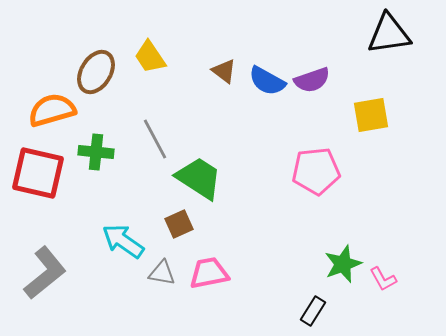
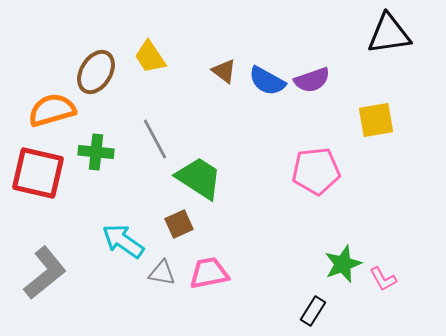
yellow square: moved 5 px right, 5 px down
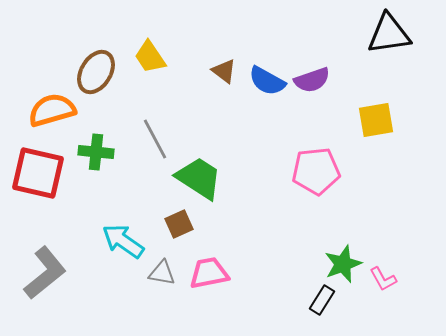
black rectangle: moved 9 px right, 11 px up
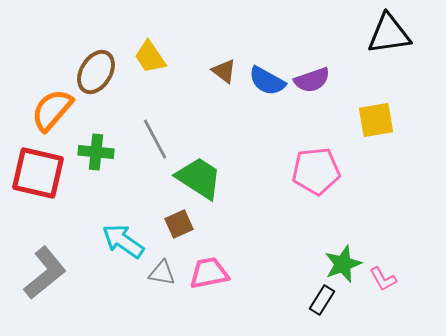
orange semicircle: rotated 33 degrees counterclockwise
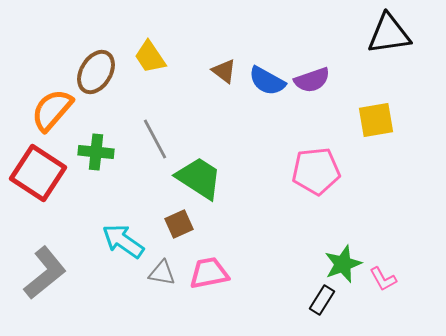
red square: rotated 20 degrees clockwise
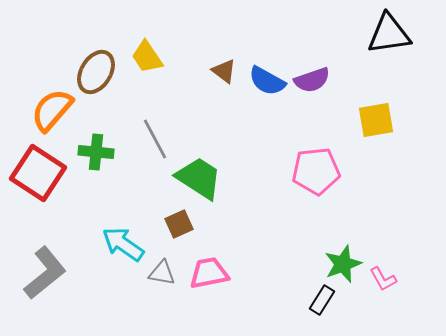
yellow trapezoid: moved 3 px left
cyan arrow: moved 3 px down
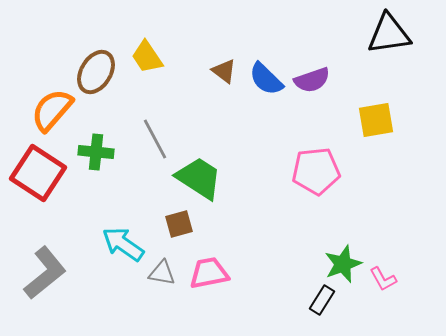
blue semicircle: moved 1 px left, 2 px up; rotated 15 degrees clockwise
brown square: rotated 8 degrees clockwise
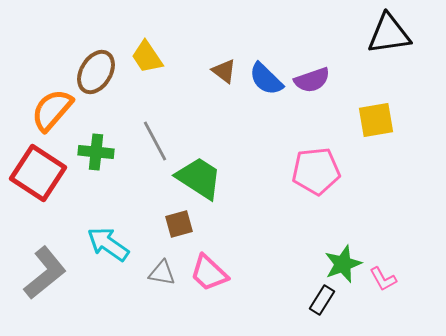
gray line: moved 2 px down
cyan arrow: moved 15 px left
pink trapezoid: rotated 126 degrees counterclockwise
